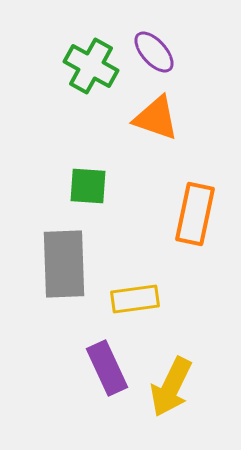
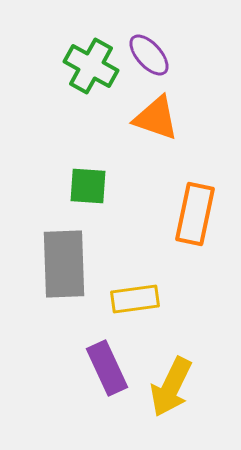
purple ellipse: moved 5 px left, 3 px down
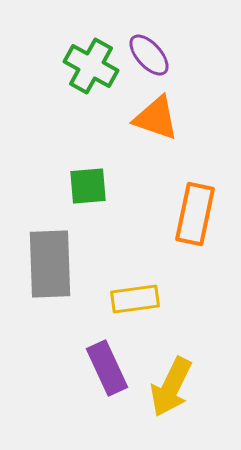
green square: rotated 9 degrees counterclockwise
gray rectangle: moved 14 px left
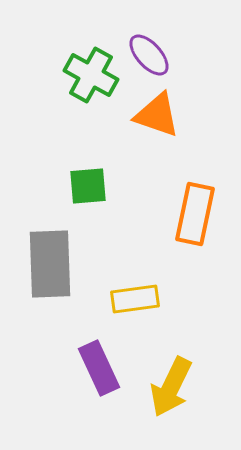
green cross: moved 9 px down
orange triangle: moved 1 px right, 3 px up
purple rectangle: moved 8 px left
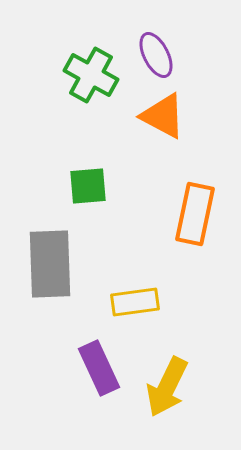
purple ellipse: moved 7 px right; rotated 15 degrees clockwise
orange triangle: moved 6 px right, 1 px down; rotated 9 degrees clockwise
yellow rectangle: moved 3 px down
yellow arrow: moved 4 px left
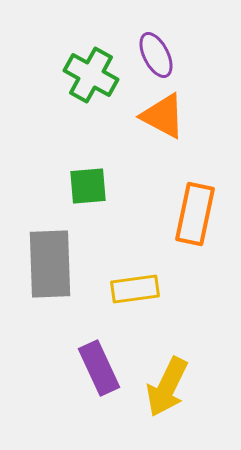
yellow rectangle: moved 13 px up
